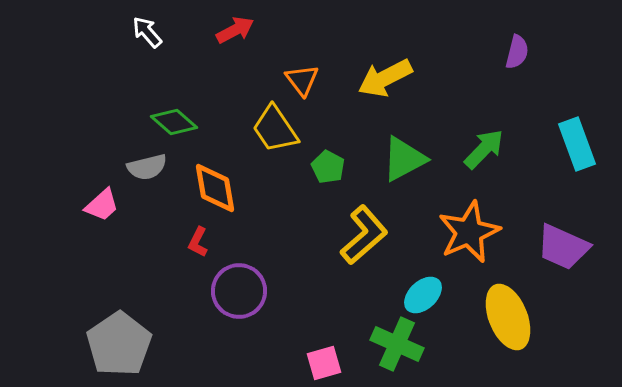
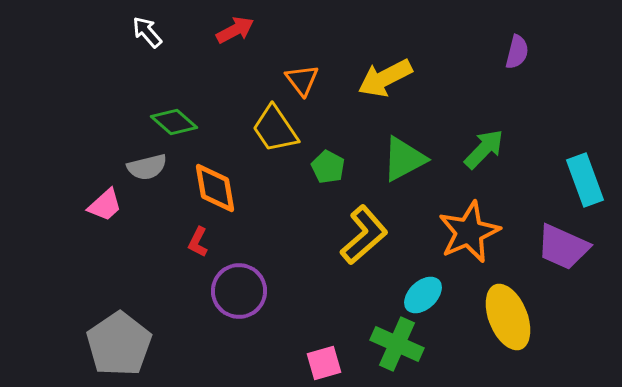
cyan rectangle: moved 8 px right, 36 px down
pink trapezoid: moved 3 px right
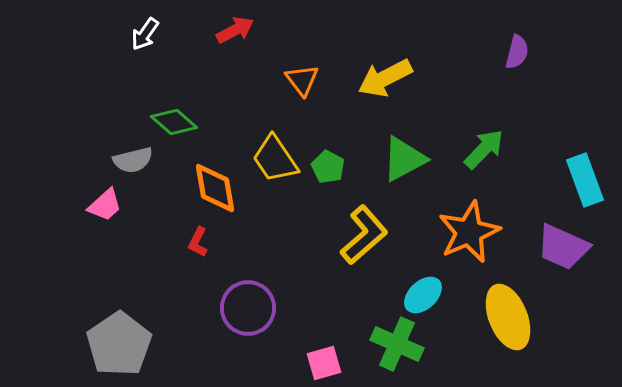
white arrow: moved 2 px left, 2 px down; rotated 104 degrees counterclockwise
yellow trapezoid: moved 30 px down
gray semicircle: moved 14 px left, 7 px up
purple circle: moved 9 px right, 17 px down
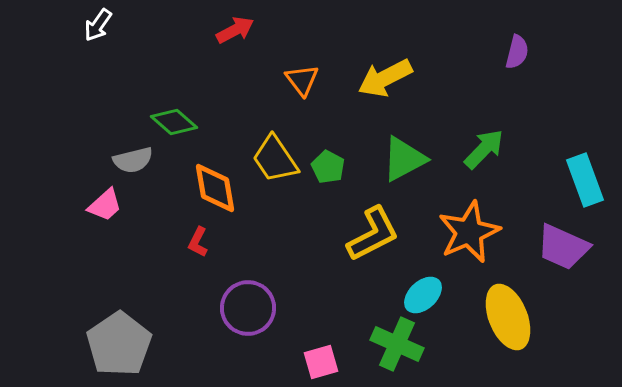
white arrow: moved 47 px left, 9 px up
yellow L-shape: moved 9 px right, 1 px up; rotated 14 degrees clockwise
pink square: moved 3 px left, 1 px up
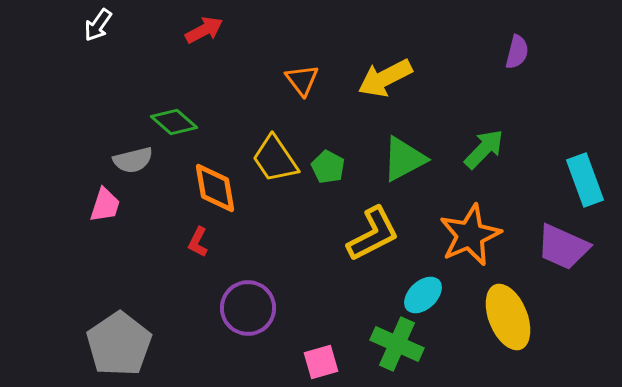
red arrow: moved 31 px left
pink trapezoid: rotated 30 degrees counterclockwise
orange star: moved 1 px right, 3 px down
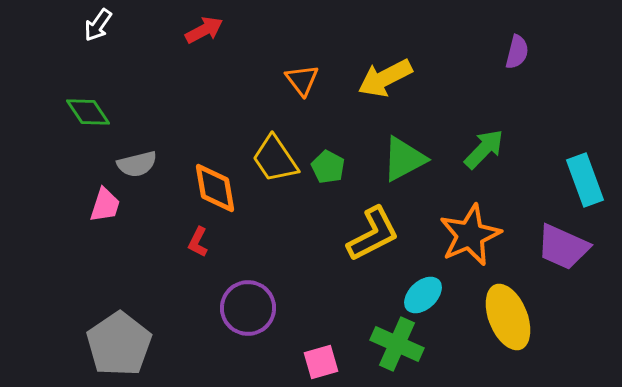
green diamond: moved 86 px left, 10 px up; rotated 15 degrees clockwise
gray semicircle: moved 4 px right, 4 px down
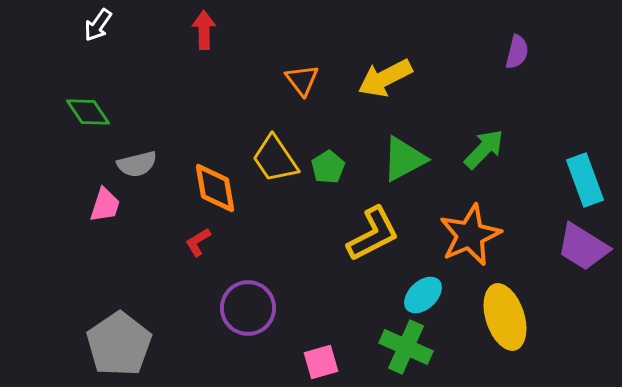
red arrow: rotated 63 degrees counterclockwise
green pentagon: rotated 12 degrees clockwise
red L-shape: rotated 32 degrees clockwise
purple trapezoid: moved 20 px right; rotated 8 degrees clockwise
yellow ellipse: moved 3 px left; rotated 4 degrees clockwise
green cross: moved 9 px right, 3 px down
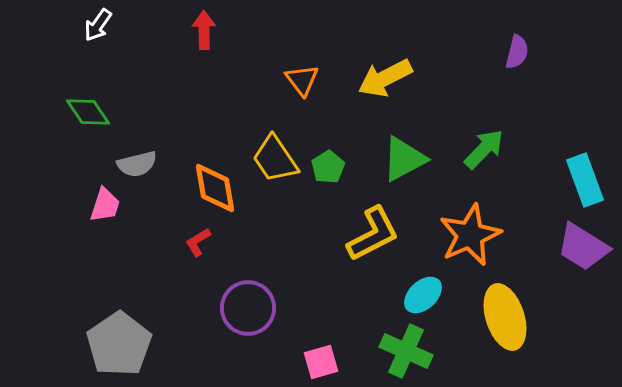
green cross: moved 4 px down
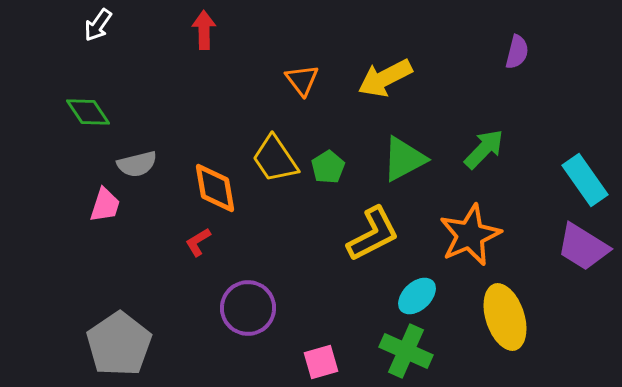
cyan rectangle: rotated 15 degrees counterclockwise
cyan ellipse: moved 6 px left, 1 px down
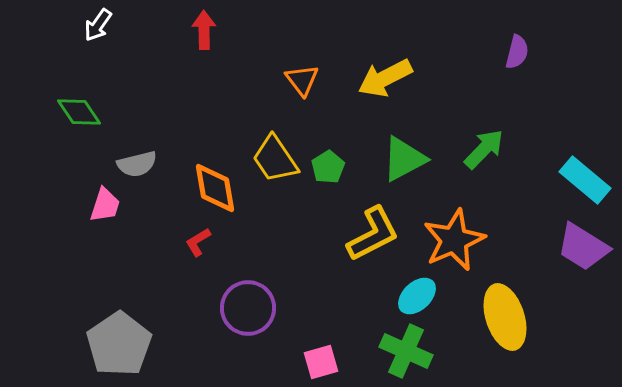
green diamond: moved 9 px left
cyan rectangle: rotated 15 degrees counterclockwise
orange star: moved 16 px left, 5 px down
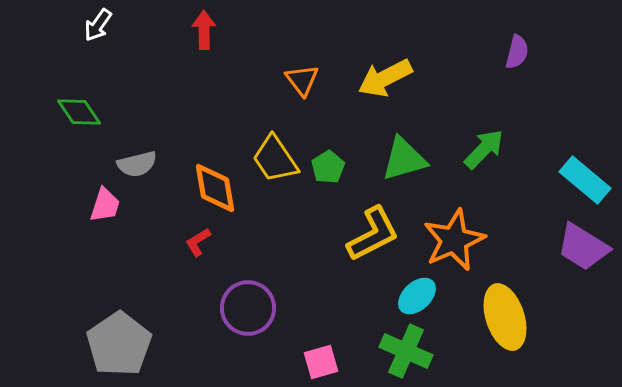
green triangle: rotated 12 degrees clockwise
